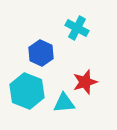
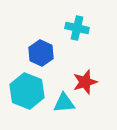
cyan cross: rotated 15 degrees counterclockwise
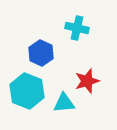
red star: moved 2 px right, 1 px up
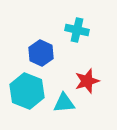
cyan cross: moved 2 px down
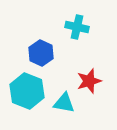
cyan cross: moved 3 px up
red star: moved 2 px right
cyan triangle: rotated 15 degrees clockwise
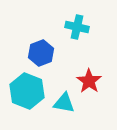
blue hexagon: rotated 15 degrees clockwise
red star: rotated 20 degrees counterclockwise
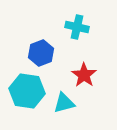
red star: moved 5 px left, 6 px up
cyan hexagon: rotated 12 degrees counterclockwise
cyan triangle: rotated 25 degrees counterclockwise
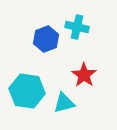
blue hexagon: moved 5 px right, 14 px up
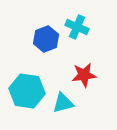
cyan cross: rotated 10 degrees clockwise
red star: rotated 30 degrees clockwise
cyan triangle: moved 1 px left
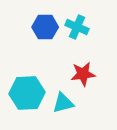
blue hexagon: moved 1 px left, 12 px up; rotated 20 degrees clockwise
red star: moved 1 px left, 1 px up
cyan hexagon: moved 2 px down; rotated 12 degrees counterclockwise
